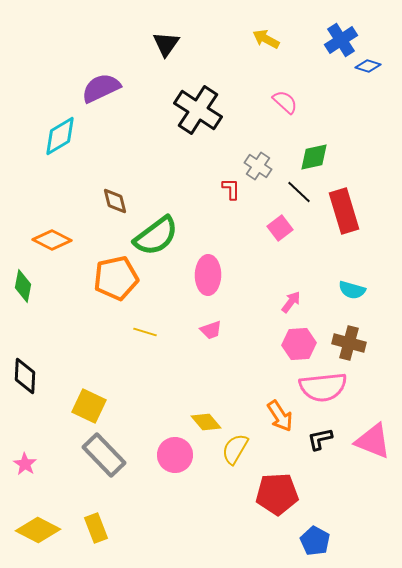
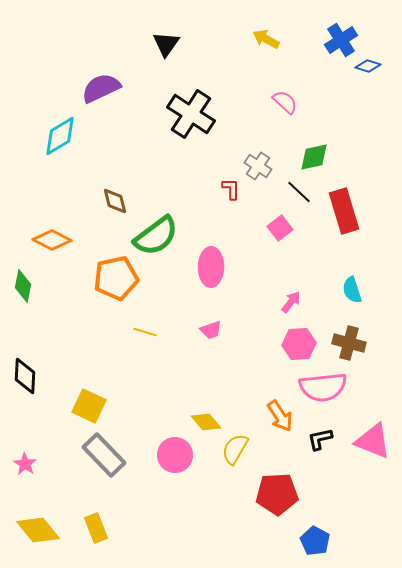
black cross at (198, 110): moved 7 px left, 4 px down
pink ellipse at (208, 275): moved 3 px right, 8 px up
cyan semicircle at (352, 290): rotated 56 degrees clockwise
yellow diamond at (38, 530): rotated 24 degrees clockwise
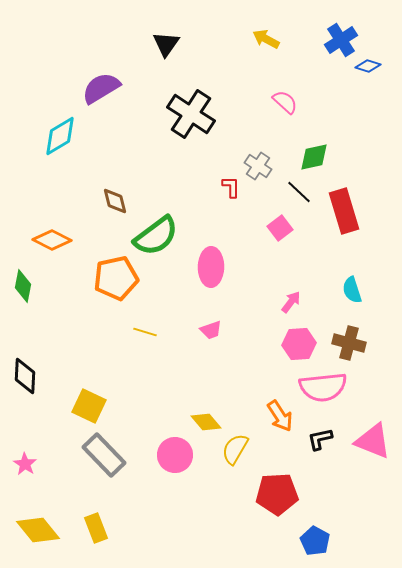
purple semicircle at (101, 88): rotated 6 degrees counterclockwise
red L-shape at (231, 189): moved 2 px up
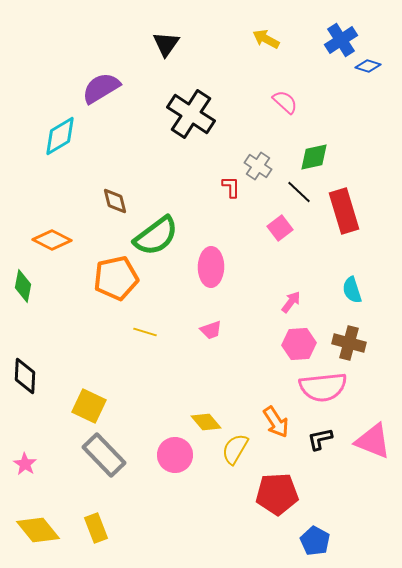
orange arrow at (280, 416): moved 4 px left, 6 px down
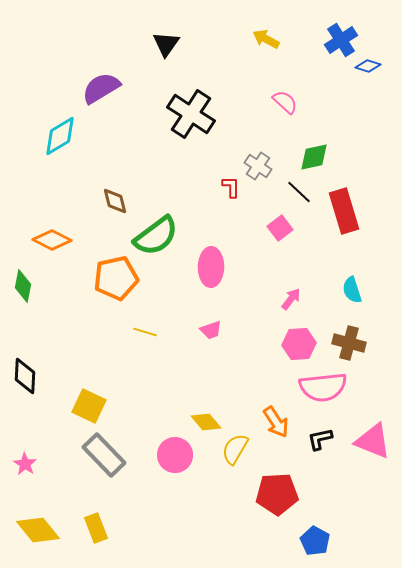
pink arrow at (291, 302): moved 3 px up
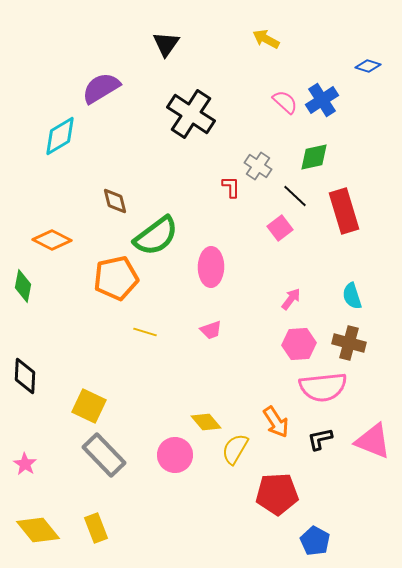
blue cross at (341, 40): moved 19 px left, 60 px down
black line at (299, 192): moved 4 px left, 4 px down
cyan semicircle at (352, 290): moved 6 px down
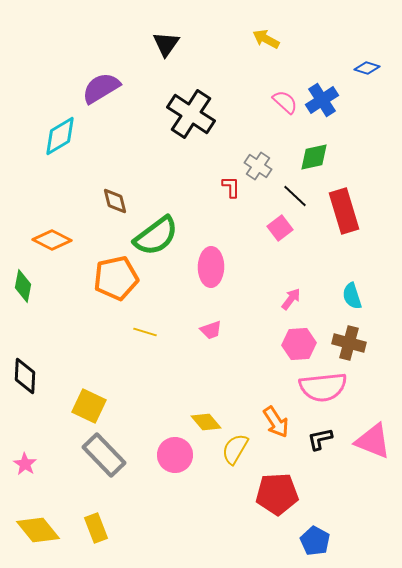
blue diamond at (368, 66): moved 1 px left, 2 px down
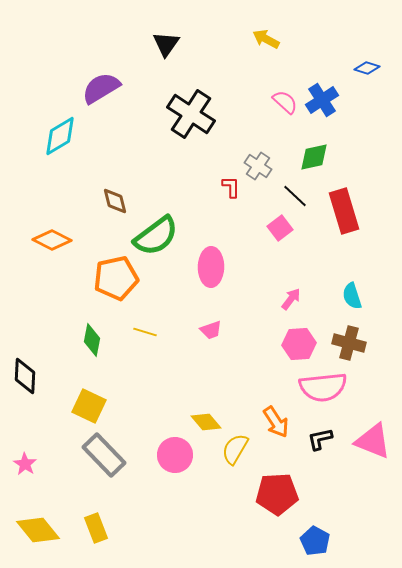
green diamond at (23, 286): moved 69 px right, 54 px down
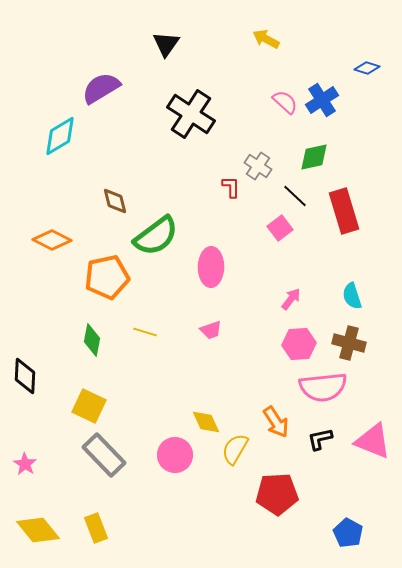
orange pentagon at (116, 278): moved 9 px left, 1 px up
yellow diamond at (206, 422): rotated 16 degrees clockwise
blue pentagon at (315, 541): moved 33 px right, 8 px up
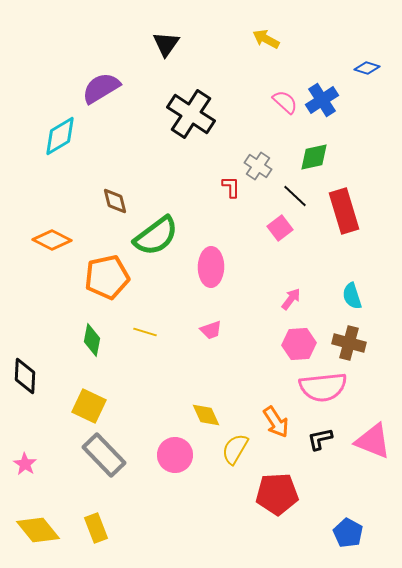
yellow diamond at (206, 422): moved 7 px up
